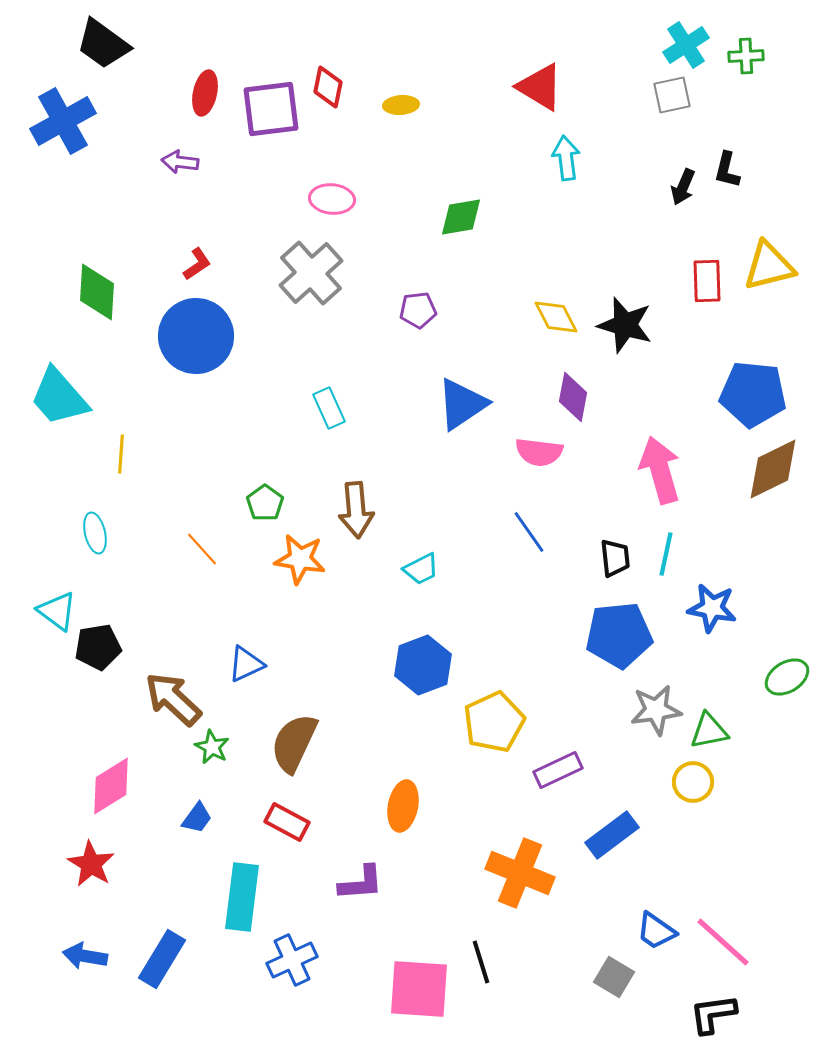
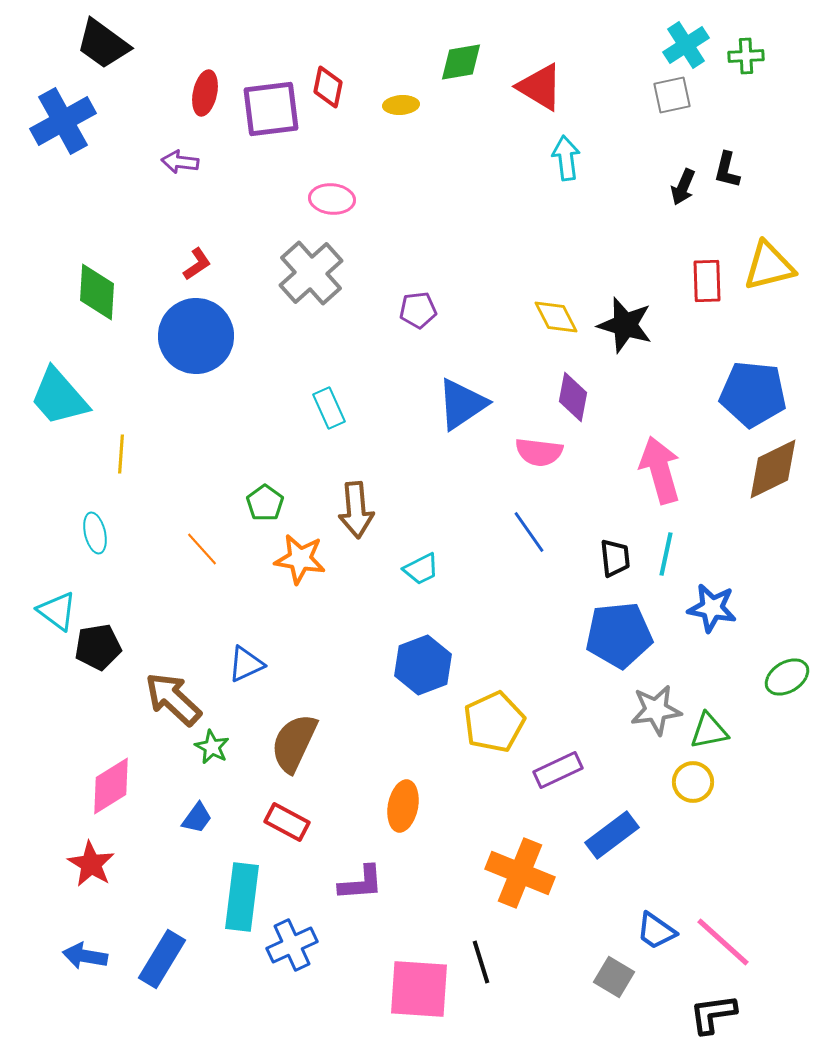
green diamond at (461, 217): moved 155 px up
blue cross at (292, 960): moved 15 px up
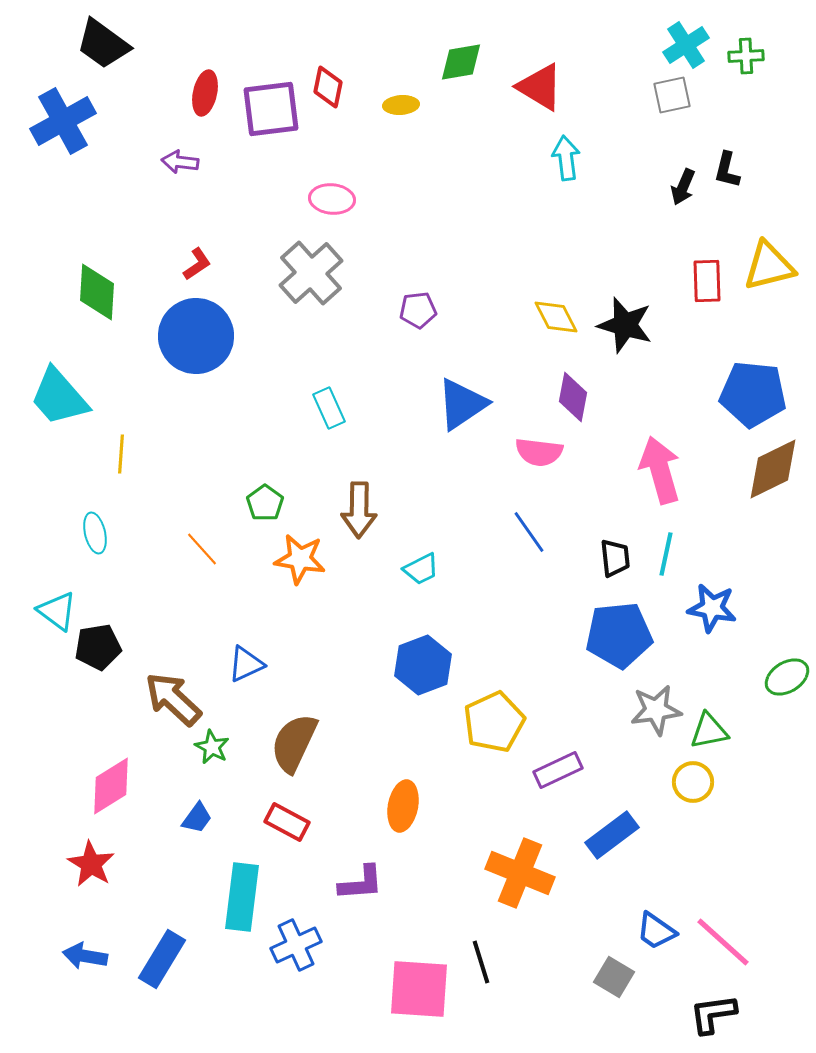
brown arrow at (356, 510): moved 3 px right; rotated 6 degrees clockwise
blue cross at (292, 945): moved 4 px right
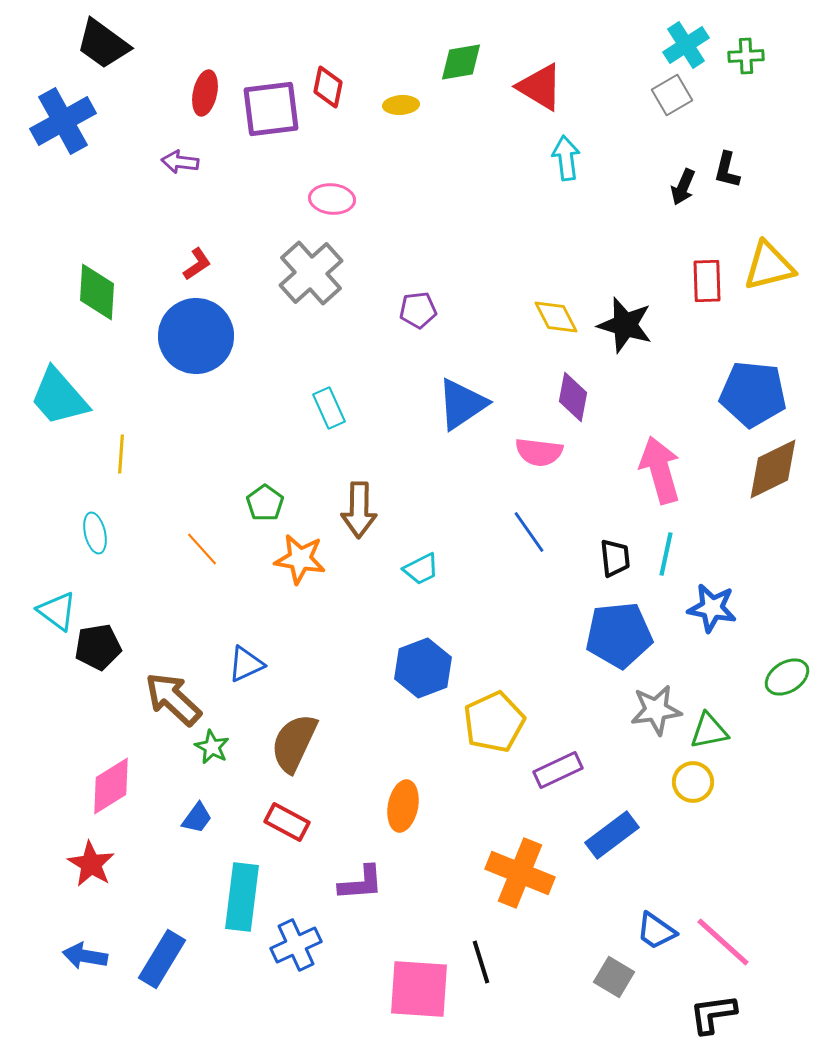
gray square at (672, 95): rotated 18 degrees counterclockwise
blue hexagon at (423, 665): moved 3 px down
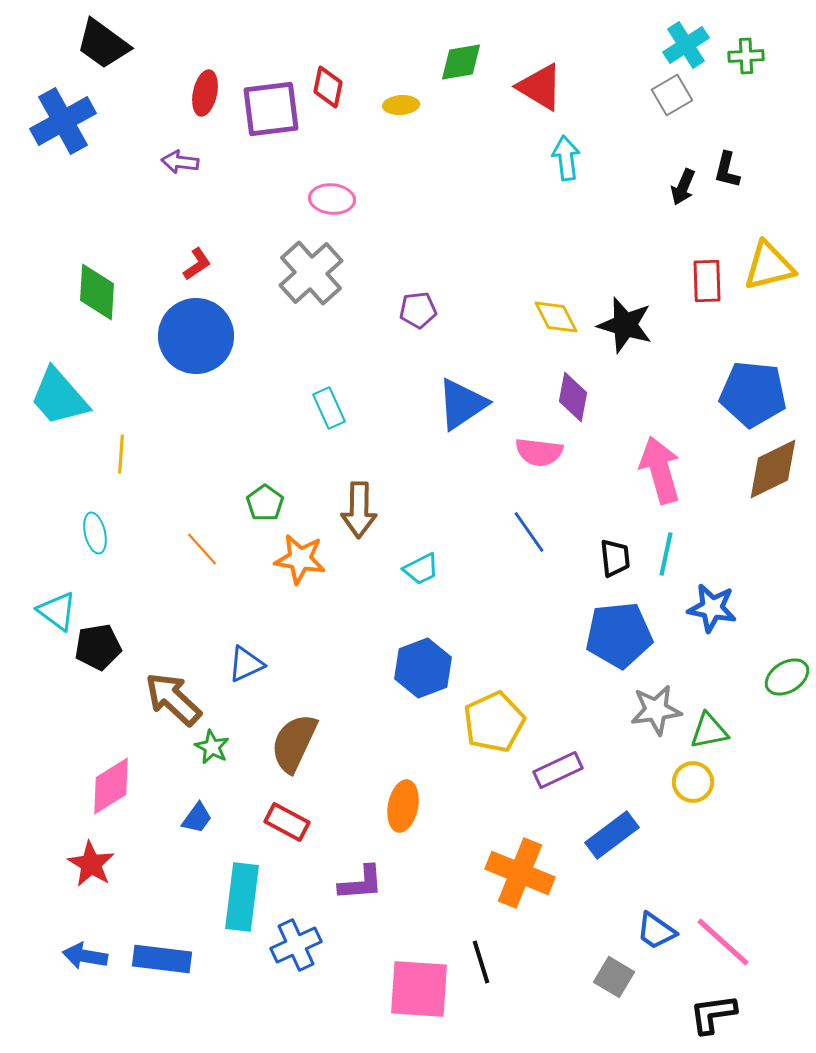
blue rectangle at (162, 959): rotated 66 degrees clockwise
